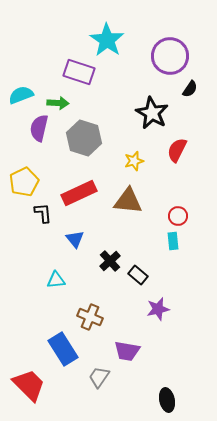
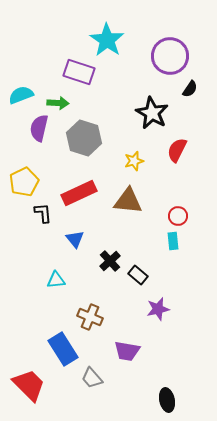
gray trapezoid: moved 7 px left, 1 px down; rotated 75 degrees counterclockwise
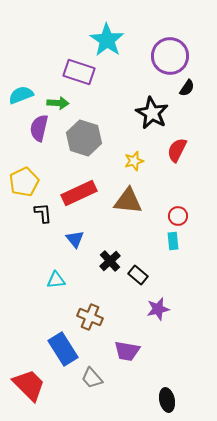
black semicircle: moved 3 px left, 1 px up
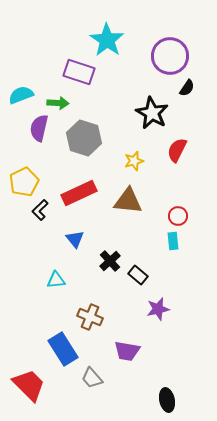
black L-shape: moved 3 px left, 3 px up; rotated 130 degrees counterclockwise
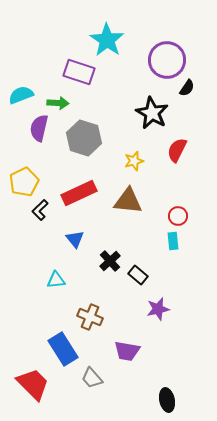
purple circle: moved 3 px left, 4 px down
red trapezoid: moved 4 px right, 1 px up
